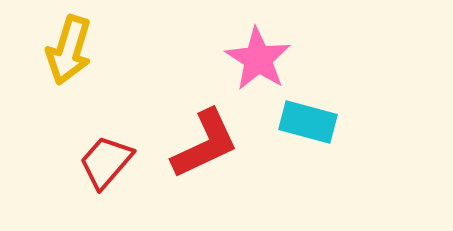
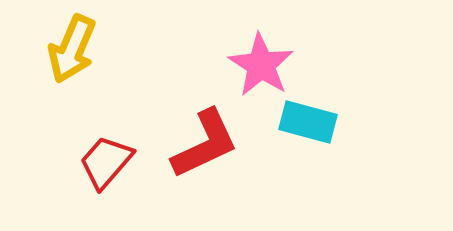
yellow arrow: moved 3 px right, 1 px up; rotated 6 degrees clockwise
pink star: moved 3 px right, 6 px down
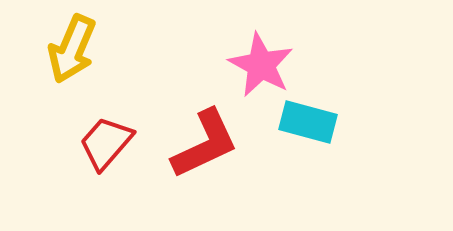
pink star: rotated 4 degrees counterclockwise
red trapezoid: moved 19 px up
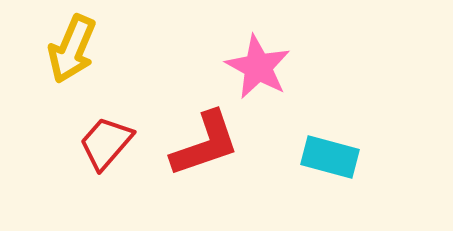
pink star: moved 3 px left, 2 px down
cyan rectangle: moved 22 px right, 35 px down
red L-shape: rotated 6 degrees clockwise
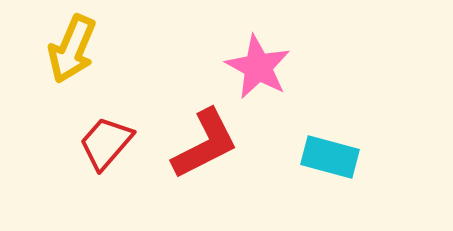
red L-shape: rotated 8 degrees counterclockwise
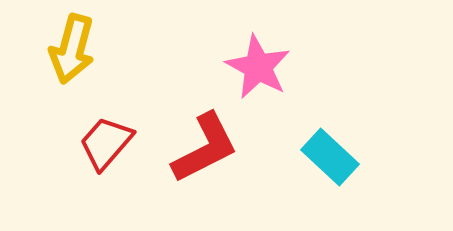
yellow arrow: rotated 8 degrees counterclockwise
red L-shape: moved 4 px down
cyan rectangle: rotated 28 degrees clockwise
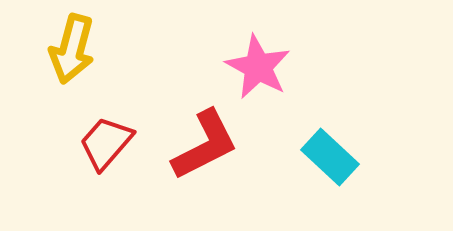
red L-shape: moved 3 px up
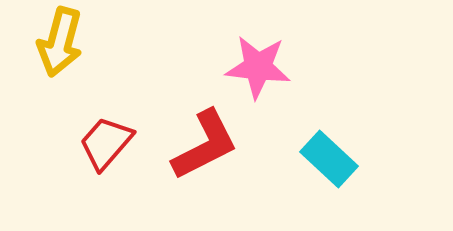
yellow arrow: moved 12 px left, 7 px up
pink star: rotated 22 degrees counterclockwise
cyan rectangle: moved 1 px left, 2 px down
